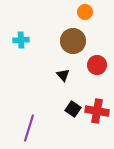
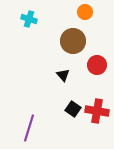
cyan cross: moved 8 px right, 21 px up; rotated 21 degrees clockwise
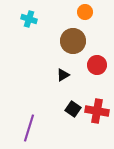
black triangle: rotated 40 degrees clockwise
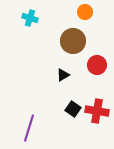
cyan cross: moved 1 px right, 1 px up
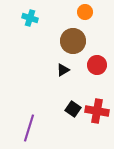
black triangle: moved 5 px up
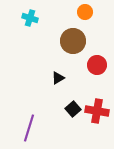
black triangle: moved 5 px left, 8 px down
black square: rotated 14 degrees clockwise
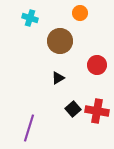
orange circle: moved 5 px left, 1 px down
brown circle: moved 13 px left
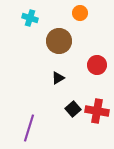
brown circle: moved 1 px left
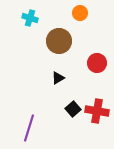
red circle: moved 2 px up
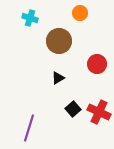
red circle: moved 1 px down
red cross: moved 2 px right, 1 px down; rotated 15 degrees clockwise
